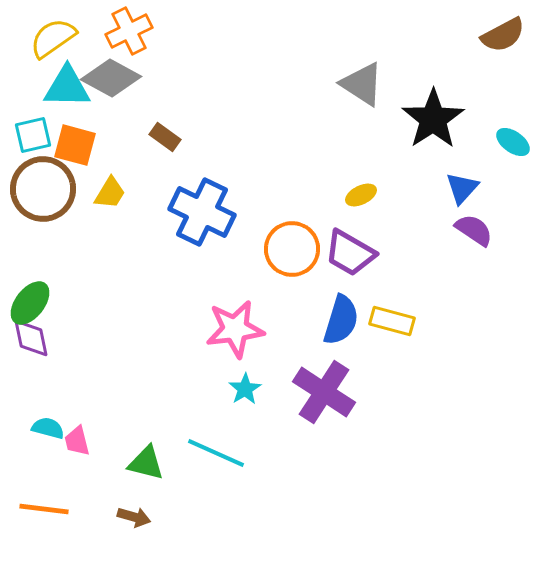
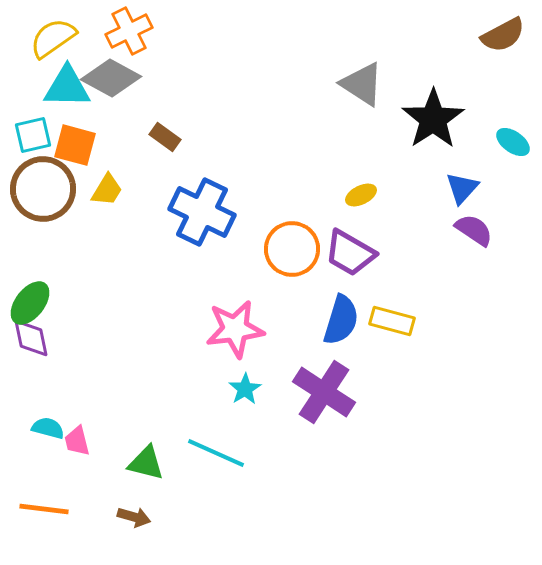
yellow trapezoid: moved 3 px left, 3 px up
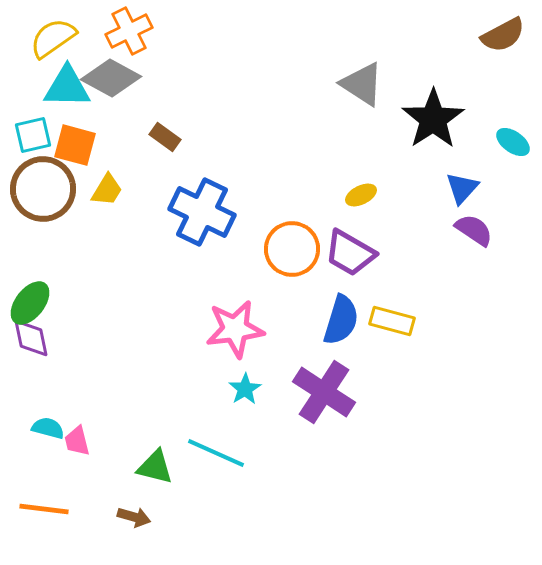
green triangle: moved 9 px right, 4 px down
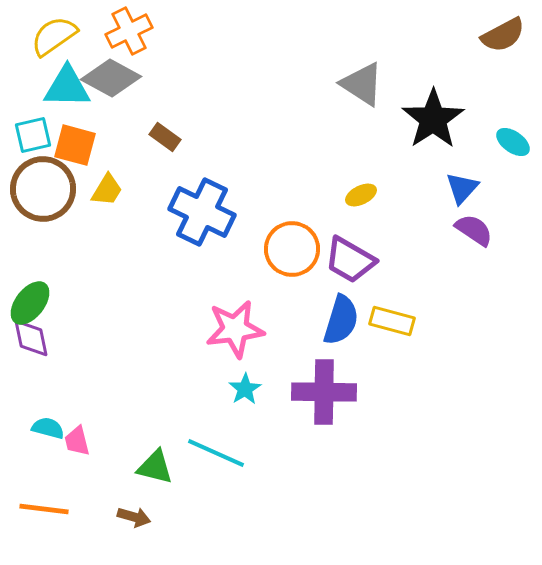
yellow semicircle: moved 1 px right, 2 px up
purple trapezoid: moved 7 px down
purple cross: rotated 32 degrees counterclockwise
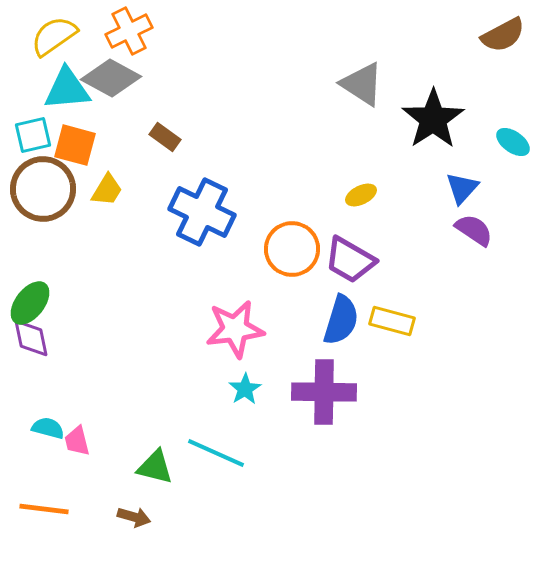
cyan triangle: moved 2 px down; rotated 6 degrees counterclockwise
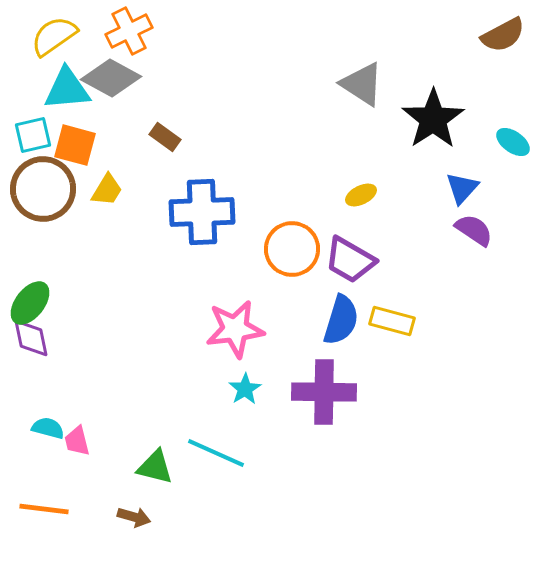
blue cross: rotated 28 degrees counterclockwise
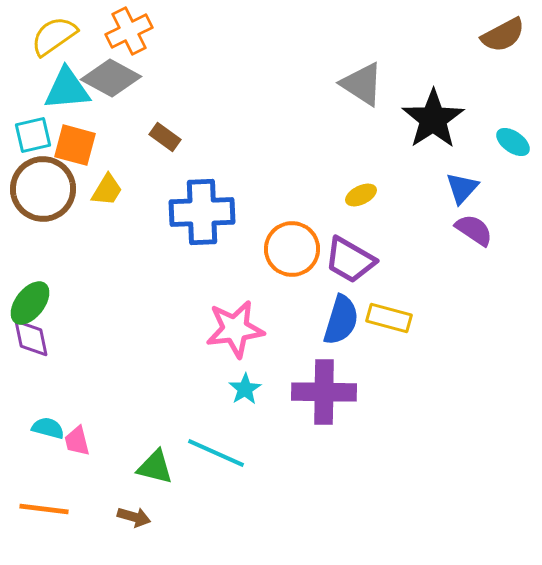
yellow rectangle: moved 3 px left, 3 px up
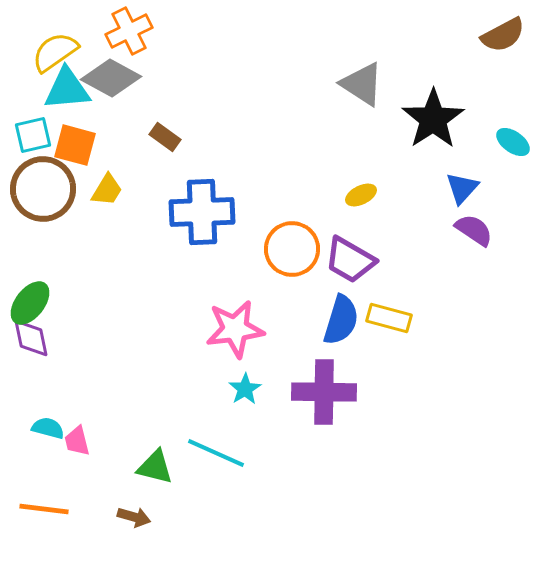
yellow semicircle: moved 1 px right, 16 px down
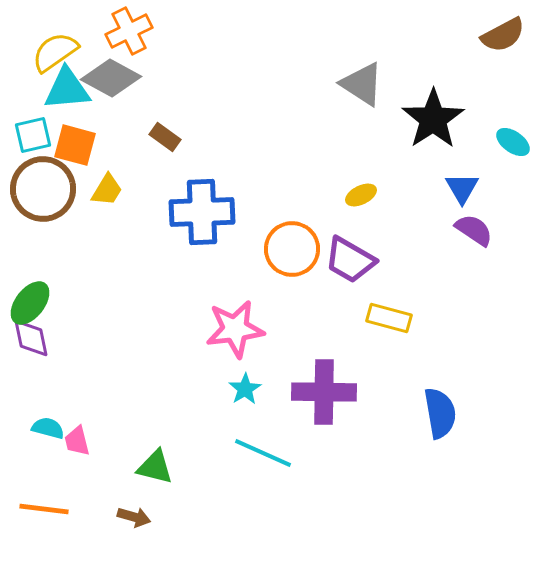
blue triangle: rotated 12 degrees counterclockwise
blue semicircle: moved 99 px right, 93 px down; rotated 27 degrees counterclockwise
cyan line: moved 47 px right
